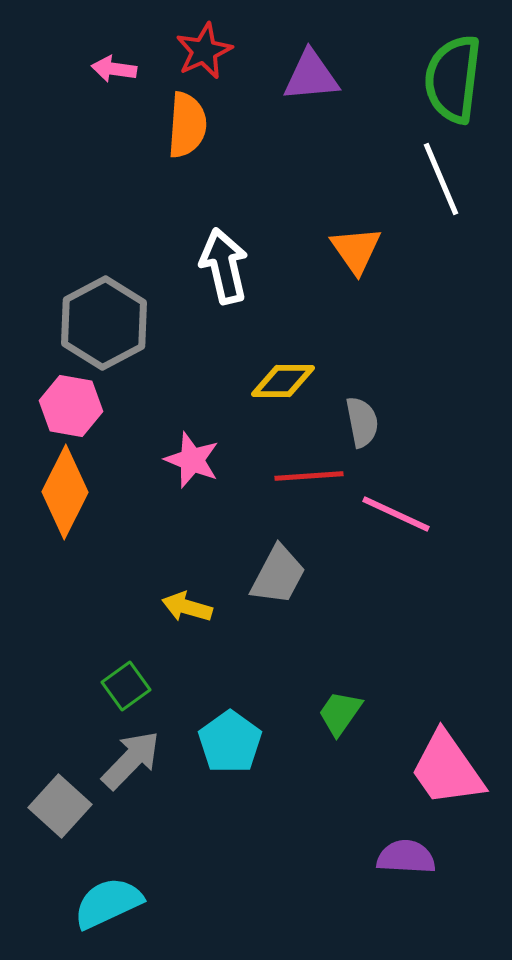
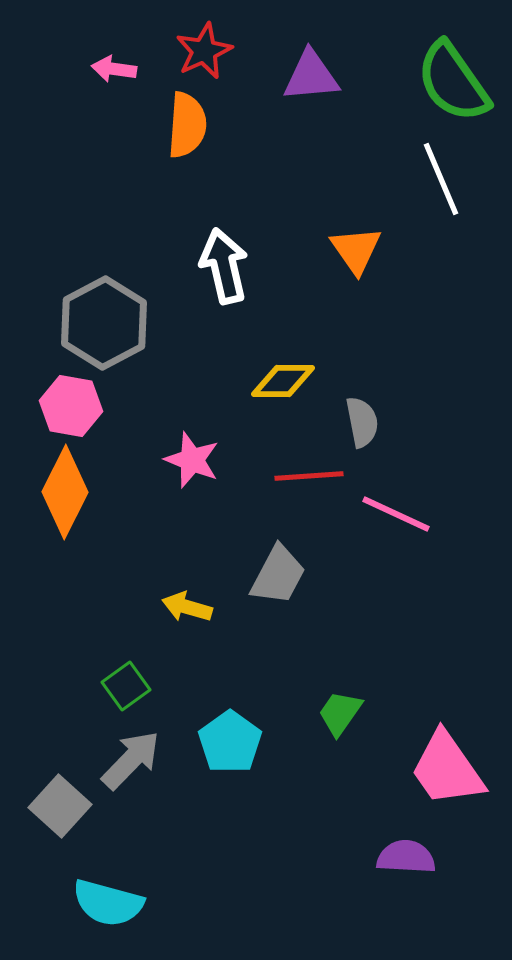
green semicircle: moved 3 px down; rotated 42 degrees counterclockwise
cyan semicircle: rotated 140 degrees counterclockwise
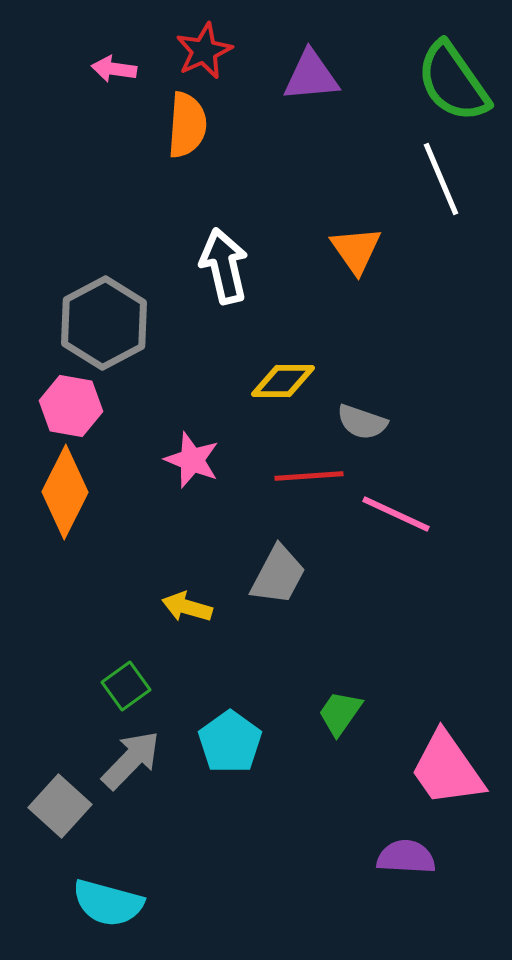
gray semicircle: rotated 120 degrees clockwise
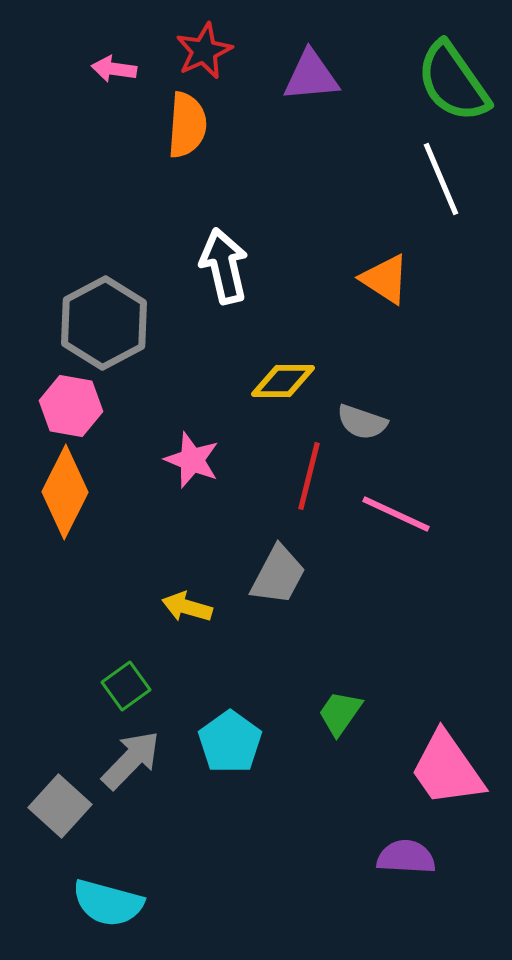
orange triangle: moved 29 px right, 29 px down; rotated 22 degrees counterclockwise
red line: rotated 72 degrees counterclockwise
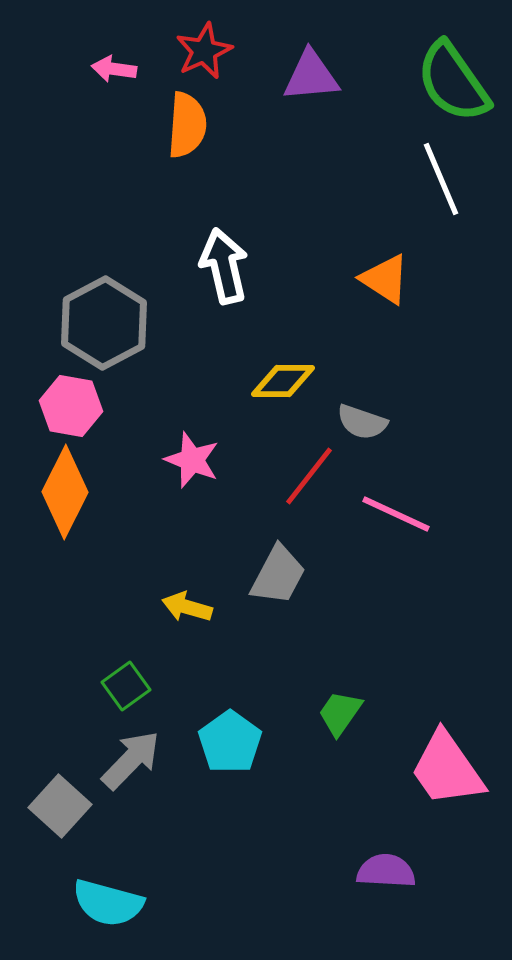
red line: rotated 24 degrees clockwise
purple semicircle: moved 20 px left, 14 px down
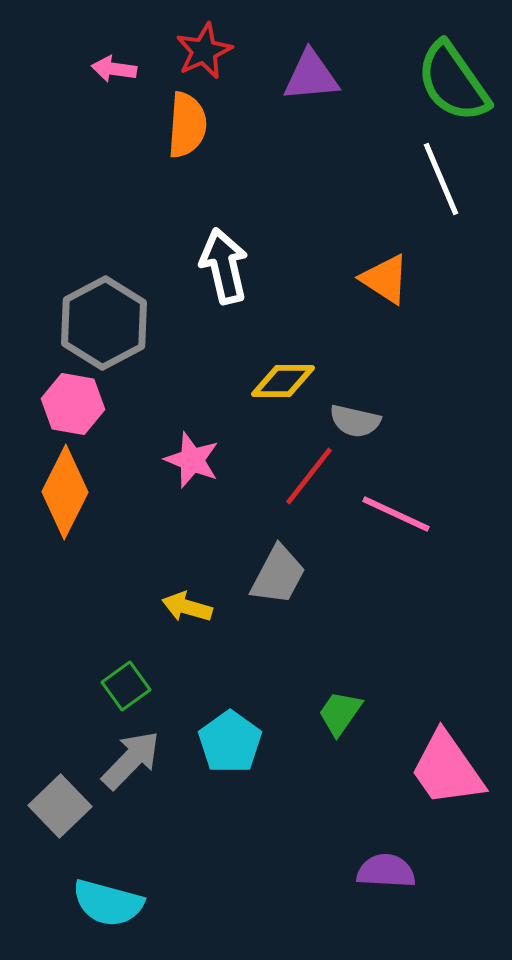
pink hexagon: moved 2 px right, 2 px up
gray semicircle: moved 7 px left, 1 px up; rotated 6 degrees counterclockwise
gray square: rotated 4 degrees clockwise
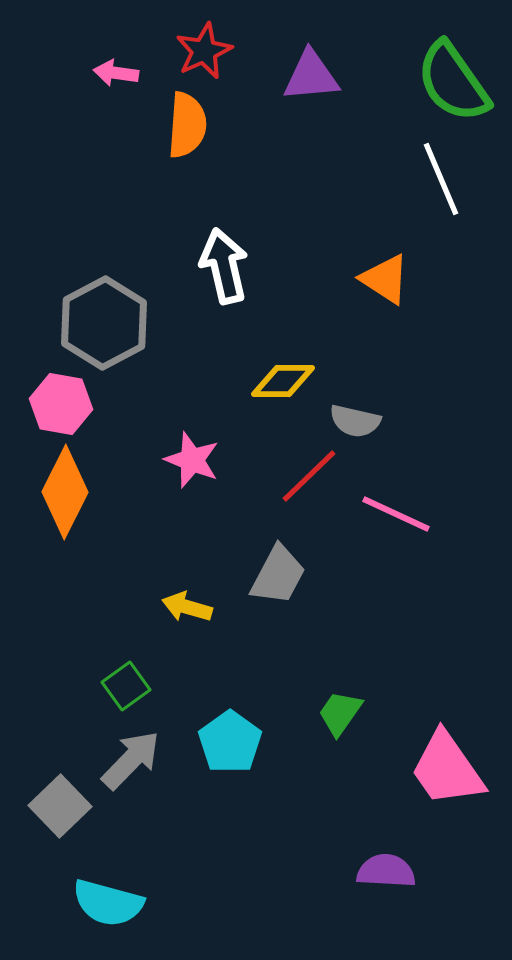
pink arrow: moved 2 px right, 4 px down
pink hexagon: moved 12 px left
red line: rotated 8 degrees clockwise
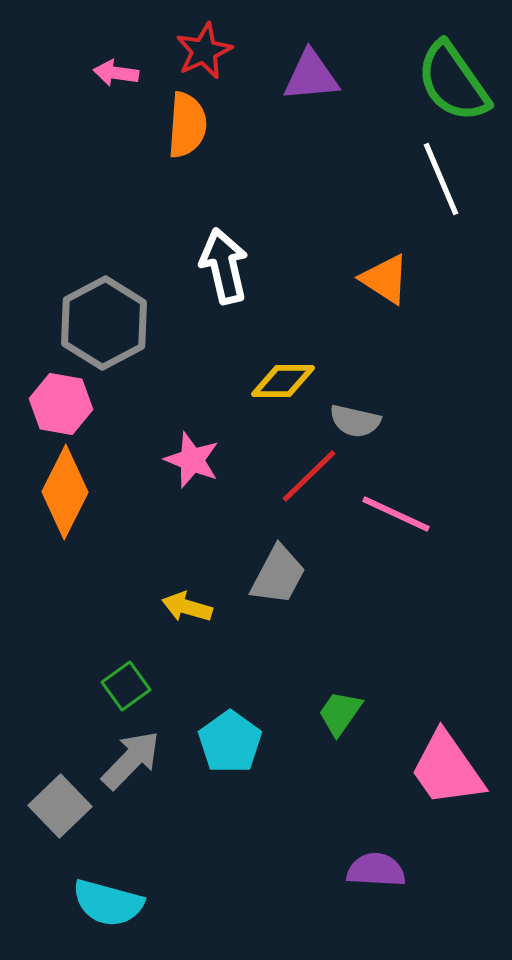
purple semicircle: moved 10 px left, 1 px up
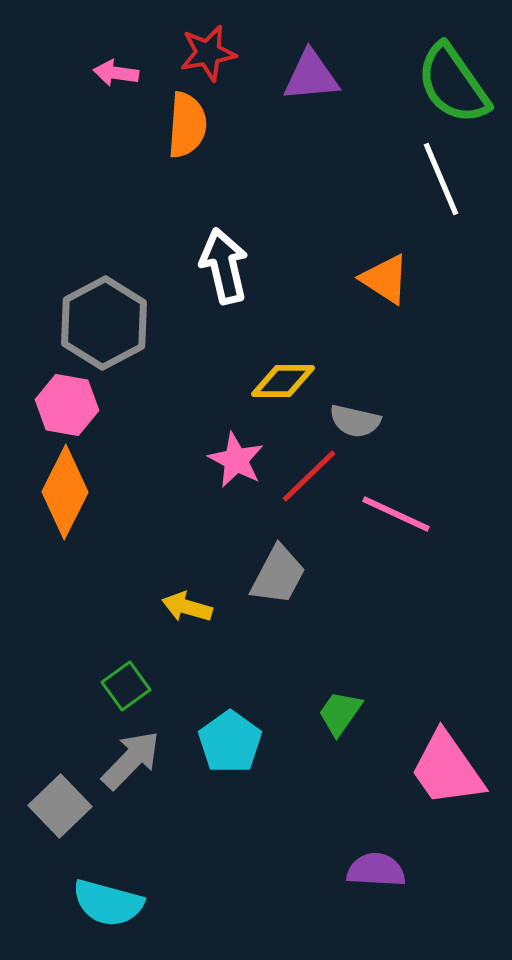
red star: moved 4 px right, 2 px down; rotated 14 degrees clockwise
green semicircle: moved 2 px down
pink hexagon: moved 6 px right, 1 px down
pink star: moved 44 px right; rotated 6 degrees clockwise
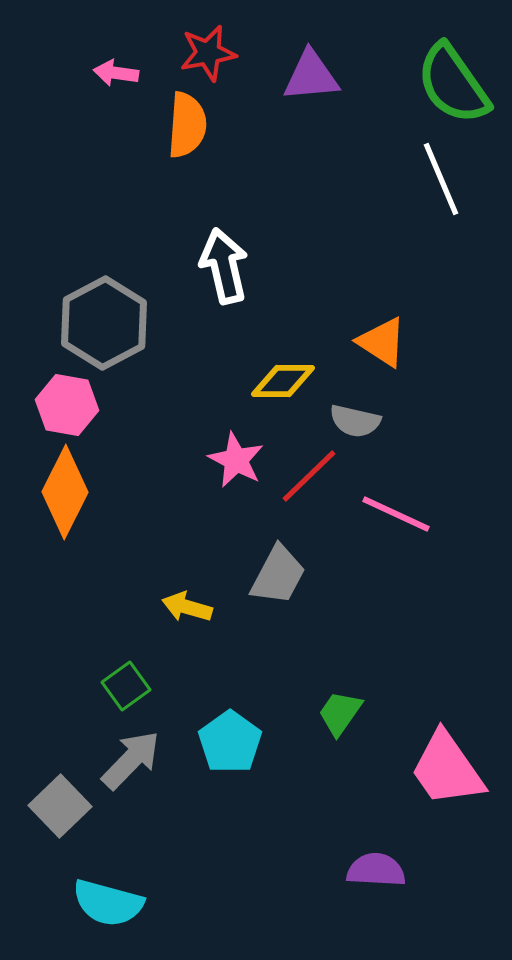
orange triangle: moved 3 px left, 63 px down
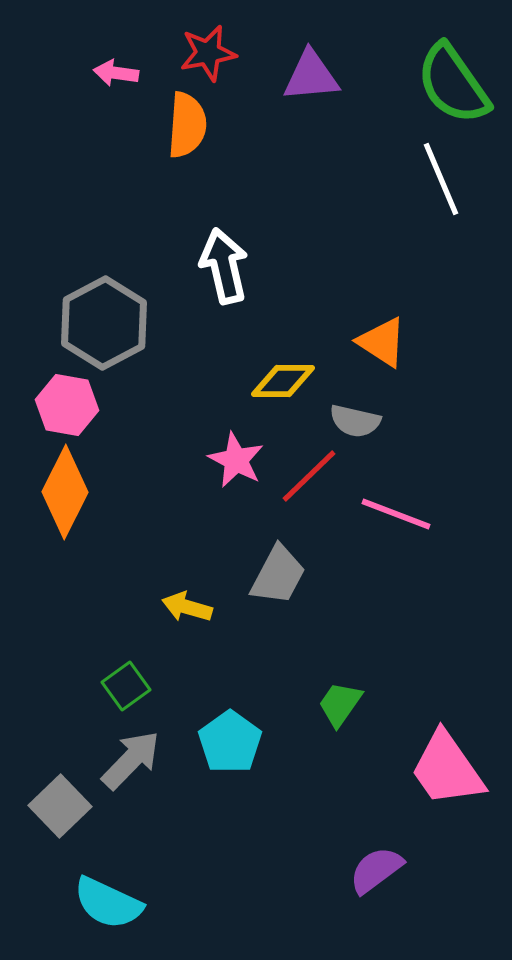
pink line: rotated 4 degrees counterclockwise
green trapezoid: moved 9 px up
purple semicircle: rotated 40 degrees counterclockwise
cyan semicircle: rotated 10 degrees clockwise
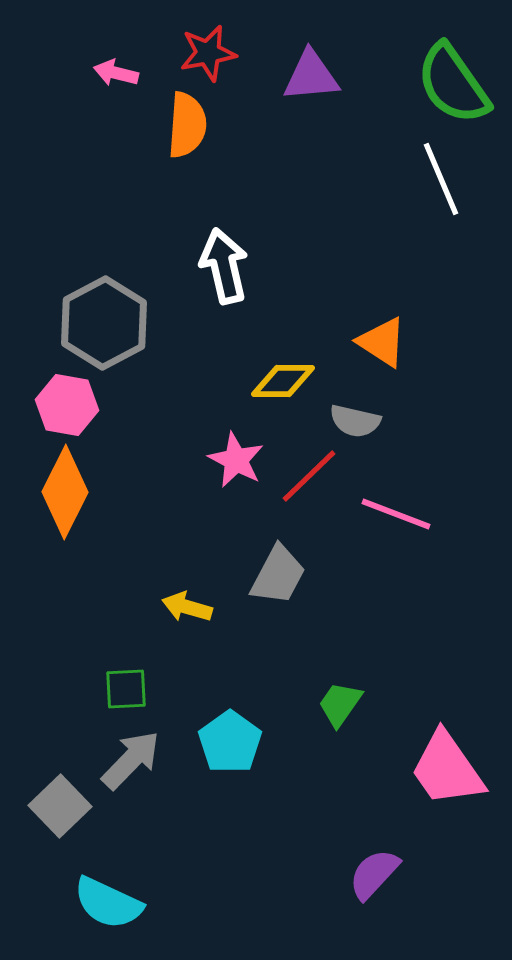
pink arrow: rotated 6 degrees clockwise
green square: moved 3 px down; rotated 33 degrees clockwise
purple semicircle: moved 2 px left, 4 px down; rotated 10 degrees counterclockwise
